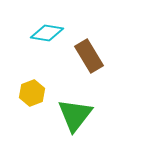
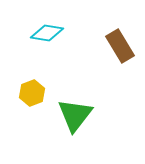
brown rectangle: moved 31 px right, 10 px up
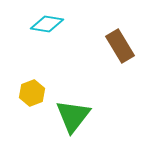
cyan diamond: moved 9 px up
green triangle: moved 2 px left, 1 px down
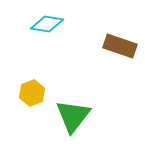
brown rectangle: rotated 40 degrees counterclockwise
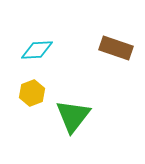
cyan diamond: moved 10 px left, 26 px down; rotated 12 degrees counterclockwise
brown rectangle: moved 4 px left, 2 px down
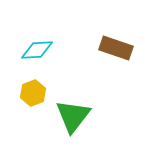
yellow hexagon: moved 1 px right
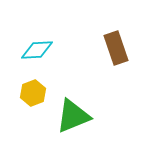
brown rectangle: rotated 52 degrees clockwise
green triangle: rotated 30 degrees clockwise
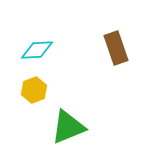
yellow hexagon: moved 1 px right, 3 px up
green triangle: moved 5 px left, 11 px down
